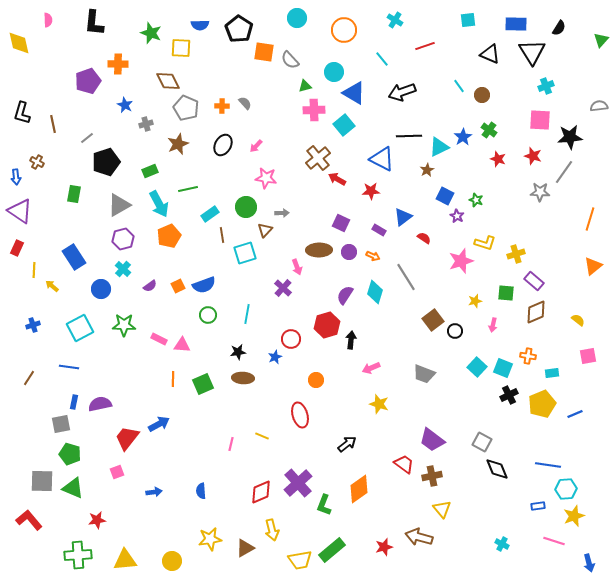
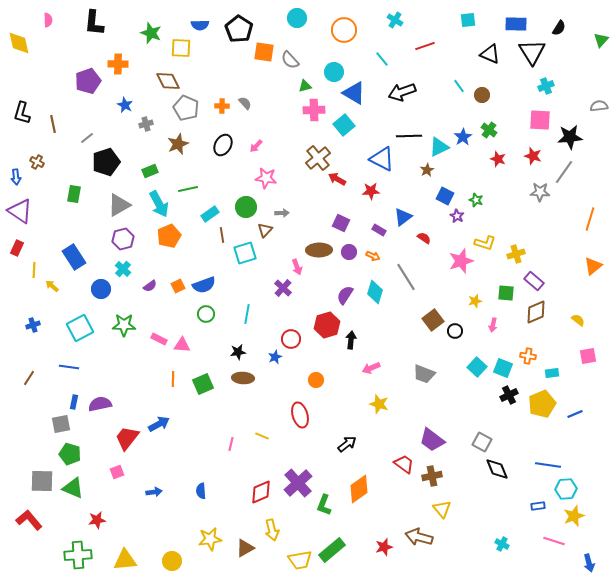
green circle at (208, 315): moved 2 px left, 1 px up
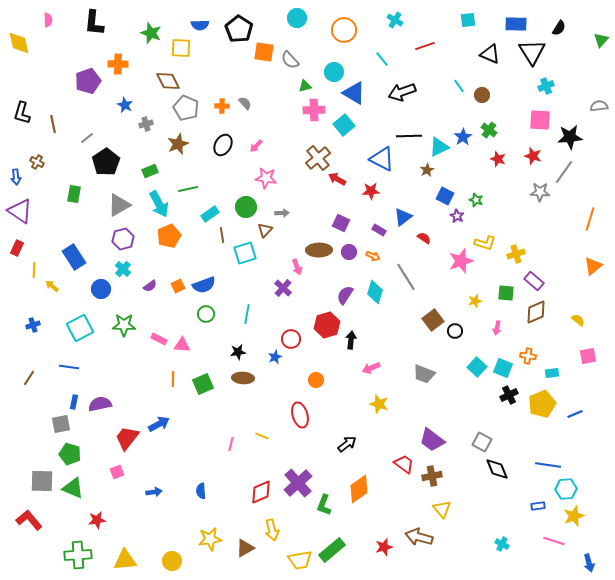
black pentagon at (106, 162): rotated 16 degrees counterclockwise
pink arrow at (493, 325): moved 4 px right, 3 px down
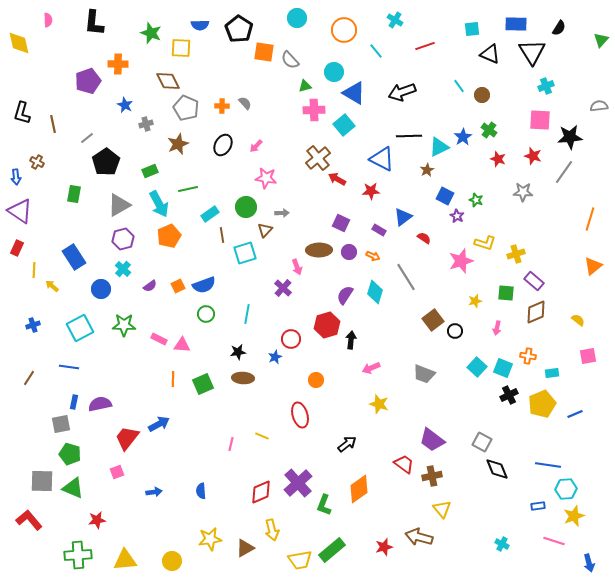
cyan square at (468, 20): moved 4 px right, 9 px down
cyan line at (382, 59): moved 6 px left, 8 px up
gray star at (540, 192): moved 17 px left
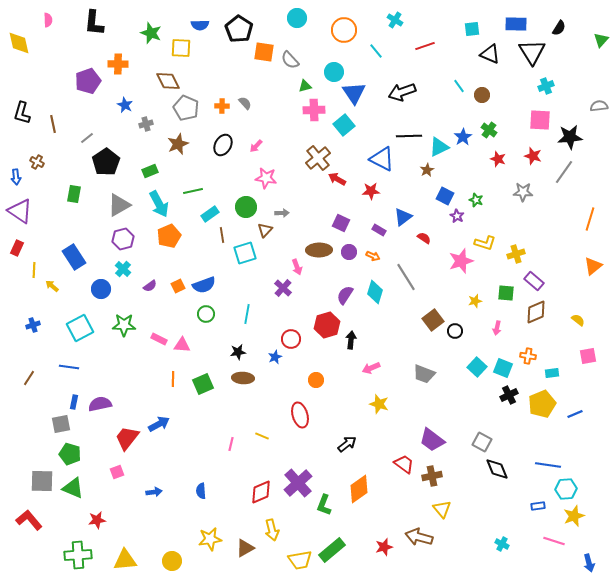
blue triangle at (354, 93): rotated 25 degrees clockwise
green line at (188, 189): moved 5 px right, 2 px down
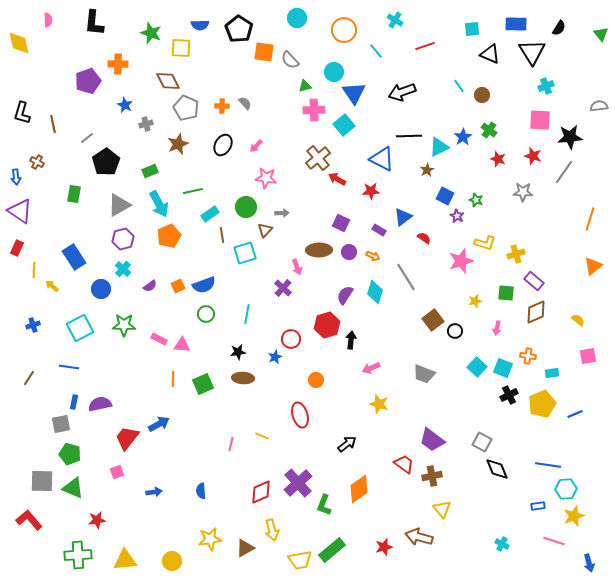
green triangle at (601, 40): moved 6 px up; rotated 21 degrees counterclockwise
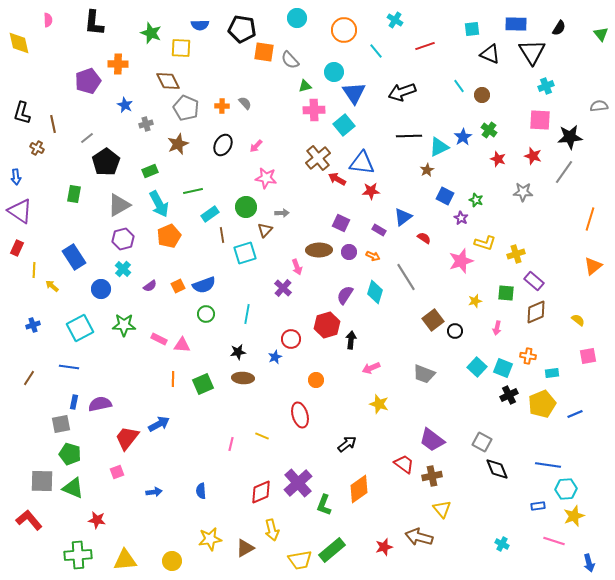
black pentagon at (239, 29): moved 3 px right; rotated 24 degrees counterclockwise
blue triangle at (382, 159): moved 20 px left, 4 px down; rotated 20 degrees counterclockwise
brown cross at (37, 162): moved 14 px up
purple star at (457, 216): moved 4 px right, 2 px down
red star at (97, 520): rotated 18 degrees clockwise
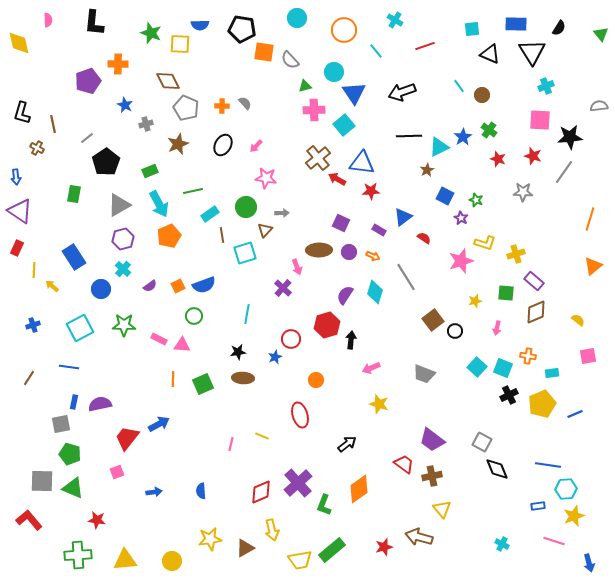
yellow square at (181, 48): moved 1 px left, 4 px up
green circle at (206, 314): moved 12 px left, 2 px down
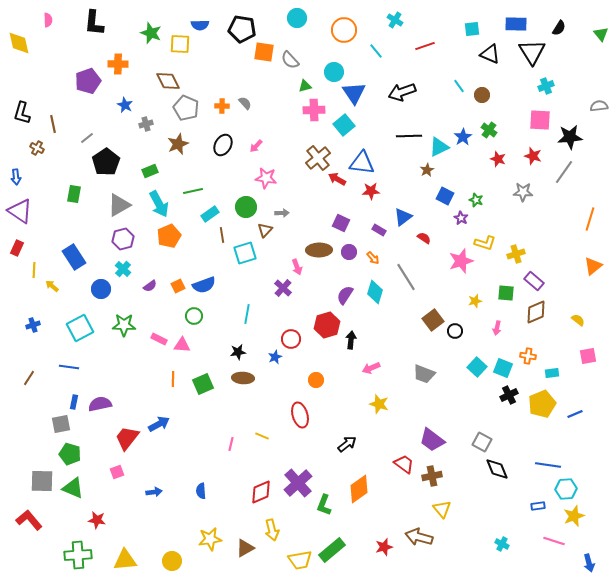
orange arrow at (373, 256): moved 2 px down; rotated 24 degrees clockwise
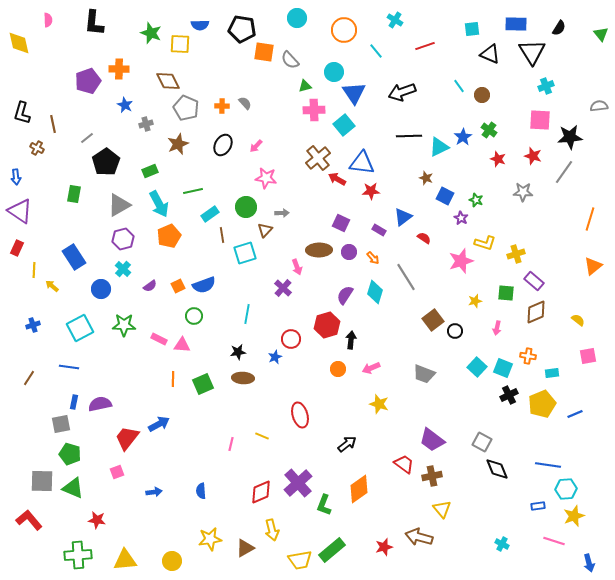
orange cross at (118, 64): moved 1 px right, 5 px down
brown star at (427, 170): moved 1 px left, 8 px down; rotated 24 degrees counterclockwise
orange circle at (316, 380): moved 22 px right, 11 px up
